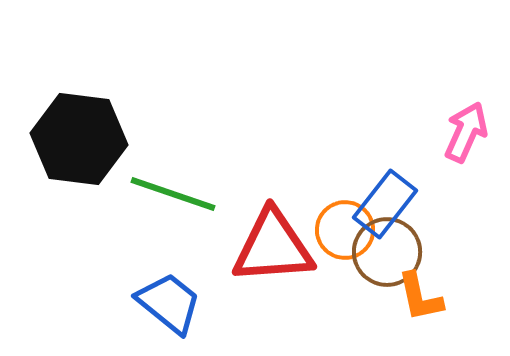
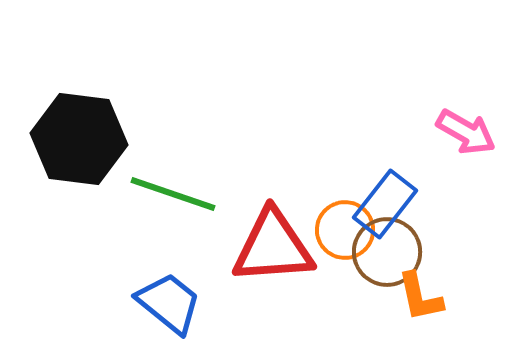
pink arrow: rotated 96 degrees clockwise
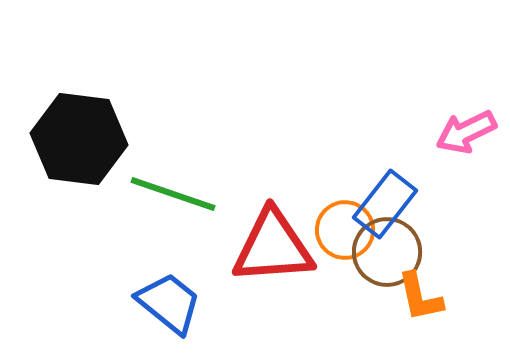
pink arrow: rotated 124 degrees clockwise
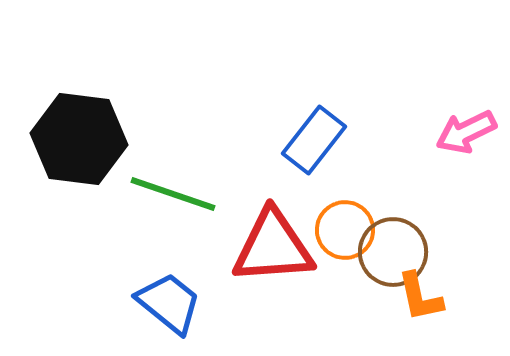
blue rectangle: moved 71 px left, 64 px up
brown circle: moved 6 px right
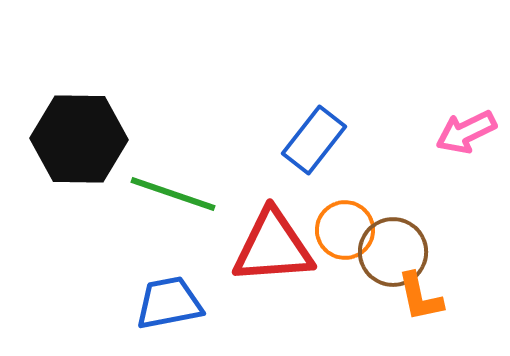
black hexagon: rotated 6 degrees counterclockwise
blue trapezoid: rotated 50 degrees counterclockwise
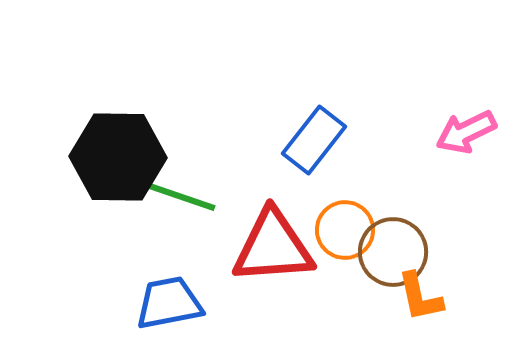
black hexagon: moved 39 px right, 18 px down
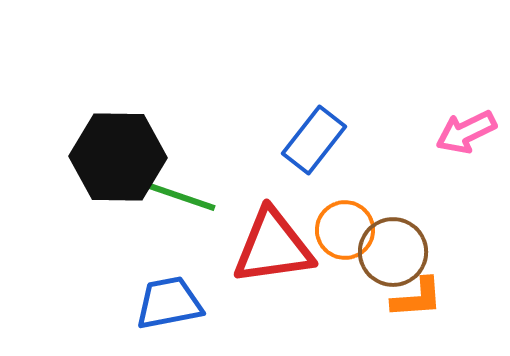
red triangle: rotated 4 degrees counterclockwise
orange L-shape: moved 3 px left, 1 px down; rotated 82 degrees counterclockwise
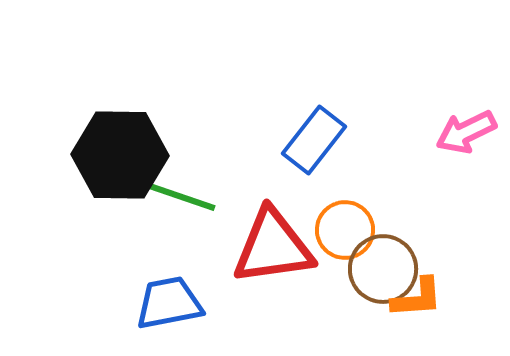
black hexagon: moved 2 px right, 2 px up
brown circle: moved 10 px left, 17 px down
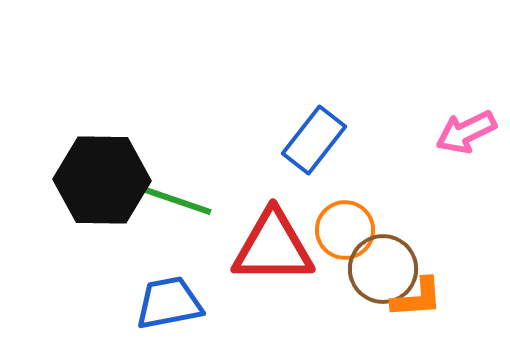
black hexagon: moved 18 px left, 25 px down
green line: moved 4 px left, 4 px down
red triangle: rotated 8 degrees clockwise
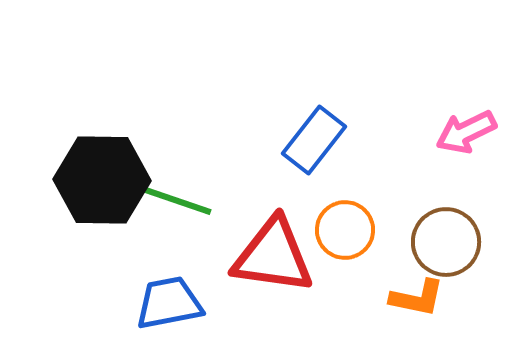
red triangle: moved 9 px down; rotated 8 degrees clockwise
brown circle: moved 63 px right, 27 px up
orange L-shape: rotated 16 degrees clockwise
